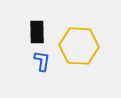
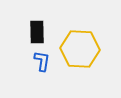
yellow hexagon: moved 1 px right, 3 px down
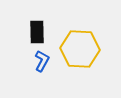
blue L-shape: rotated 20 degrees clockwise
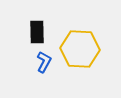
blue L-shape: moved 2 px right, 1 px down
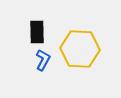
blue L-shape: moved 1 px left, 2 px up
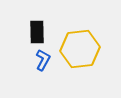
yellow hexagon: rotated 9 degrees counterclockwise
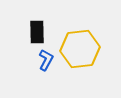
blue L-shape: moved 3 px right
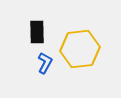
blue L-shape: moved 1 px left, 3 px down
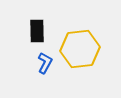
black rectangle: moved 1 px up
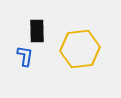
blue L-shape: moved 20 px left, 7 px up; rotated 20 degrees counterclockwise
